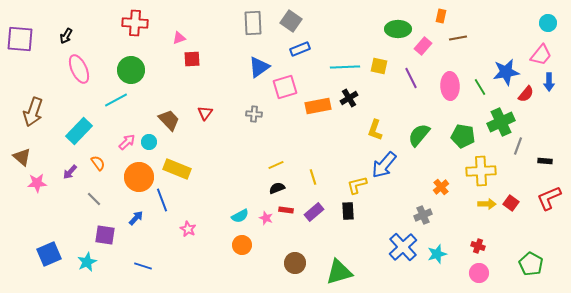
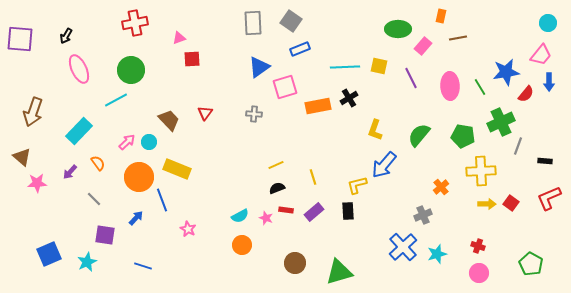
red cross at (135, 23): rotated 15 degrees counterclockwise
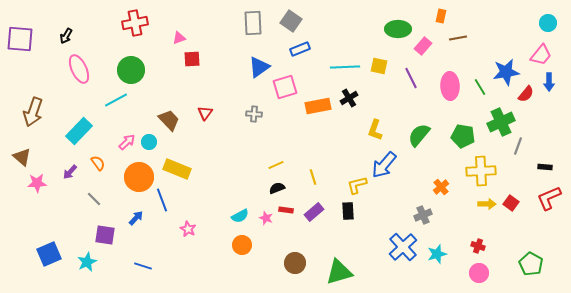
black rectangle at (545, 161): moved 6 px down
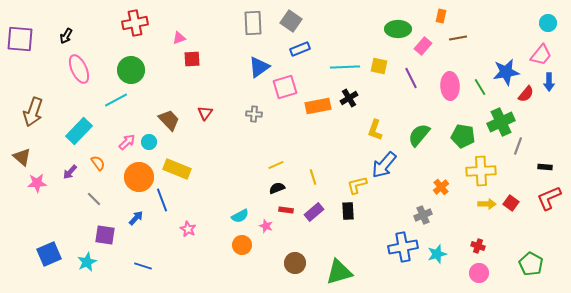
pink star at (266, 218): moved 8 px down
blue cross at (403, 247): rotated 32 degrees clockwise
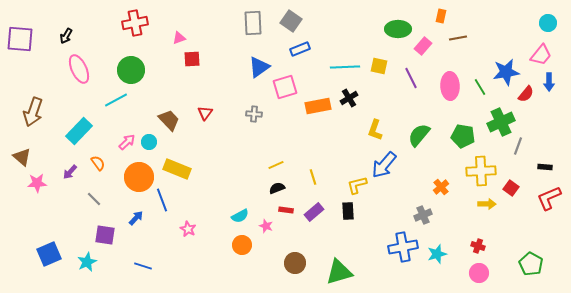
red square at (511, 203): moved 15 px up
